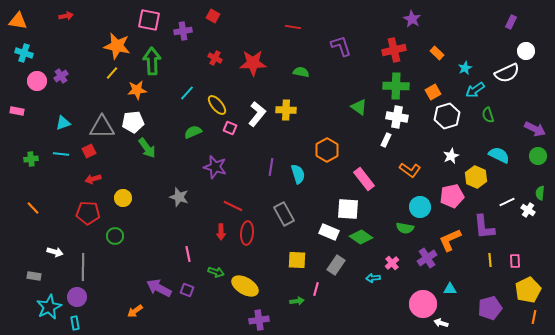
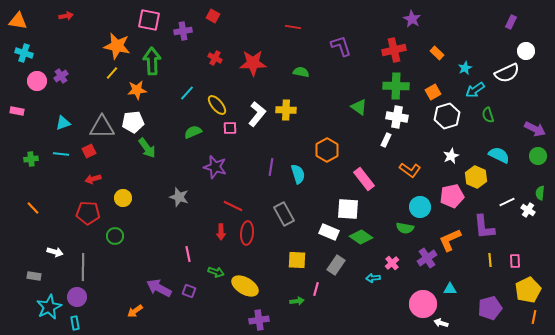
pink square at (230, 128): rotated 24 degrees counterclockwise
purple square at (187, 290): moved 2 px right, 1 px down
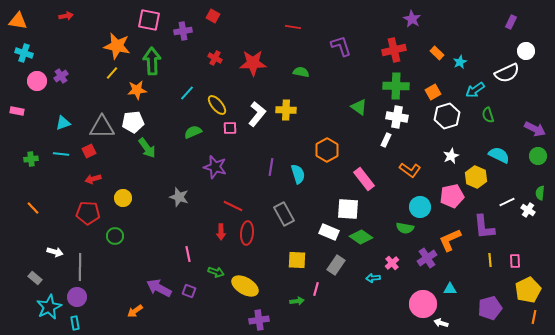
cyan star at (465, 68): moved 5 px left, 6 px up
gray line at (83, 267): moved 3 px left
gray rectangle at (34, 276): moved 1 px right, 2 px down; rotated 32 degrees clockwise
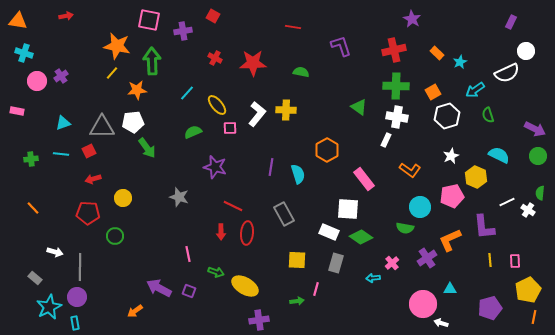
gray rectangle at (336, 265): moved 2 px up; rotated 18 degrees counterclockwise
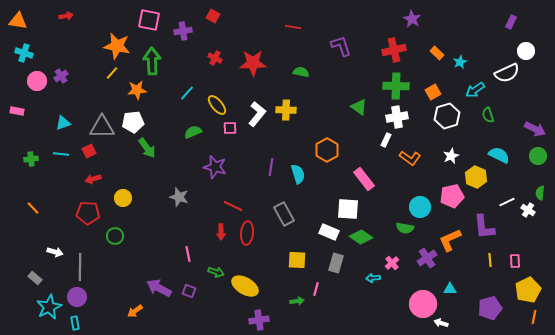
white cross at (397, 117): rotated 20 degrees counterclockwise
orange L-shape at (410, 170): moved 12 px up
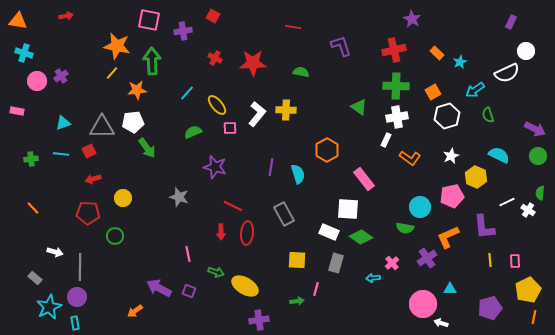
orange L-shape at (450, 240): moved 2 px left, 3 px up
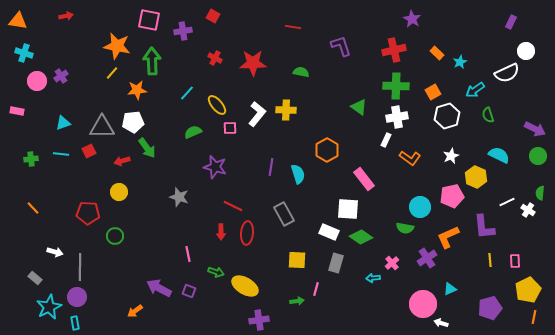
red arrow at (93, 179): moved 29 px right, 18 px up
yellow circle at (123, 198): moved 4 px left, 6 px up
cyan triangle at (450, 289): rotated 24 degrees counterclockwise
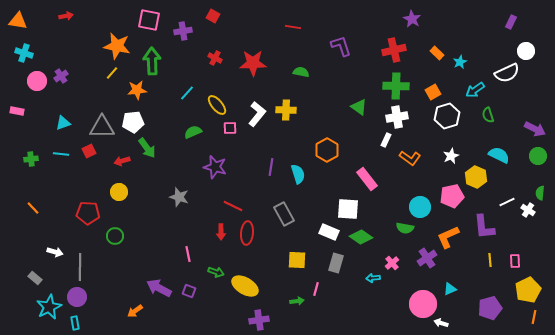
pink rectangle at (364, 179): moved 3 px right
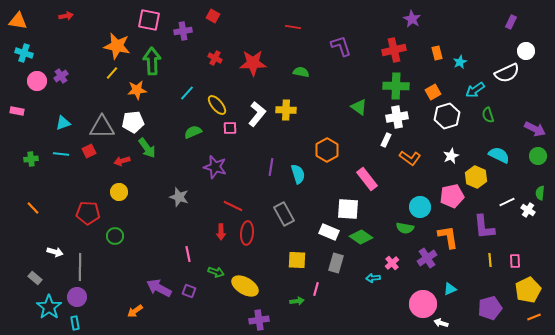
orange rectangle at (437, 53): rotated 32 degrees clockwise
orange L-shape at (448, 237): rotated 105 degrees clockwise
cyan star at (49, 307): rotated 10 degrees counterclockwise
orange line at (534, 317): rotated 56 degrees clockwise
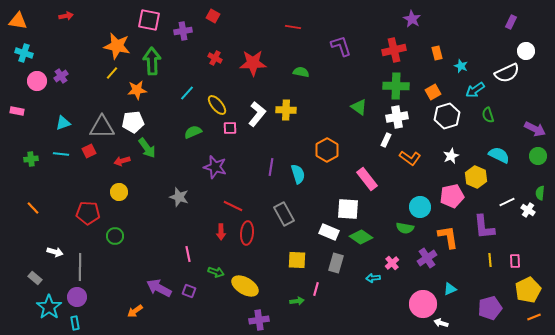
cyan star at (460, 62): moved 1 px right, 4 px down; rotated 24 degrees counterclockwise
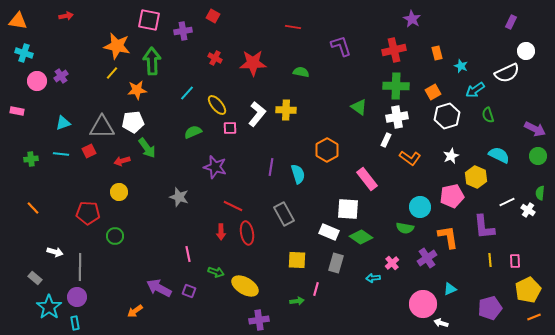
red ellipse at (247, 233): rotated 15 degrees counterclockwise
